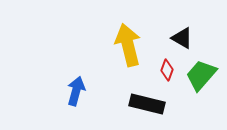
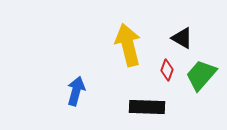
black rectangle: moved 3 px down; rotated 12 degrees counterclockwise
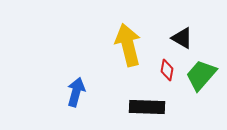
red diamond: rotated 10 degrees counterclockwise
blue arrow: moved 1 px down
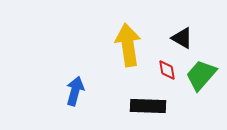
yellow arrow: rotated 6 degrees clockwise
red diamond: rotated 20 degrees counterclockwise
blue arrow: moved 1 px left, 1 px up
black rectangle: moved 1 px right, 1 px up
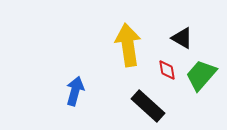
black rectangle: rotated 40 degrees clockwise
